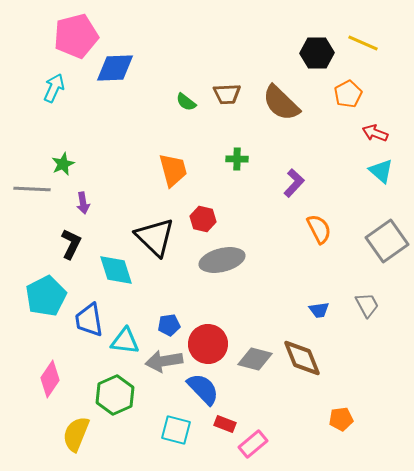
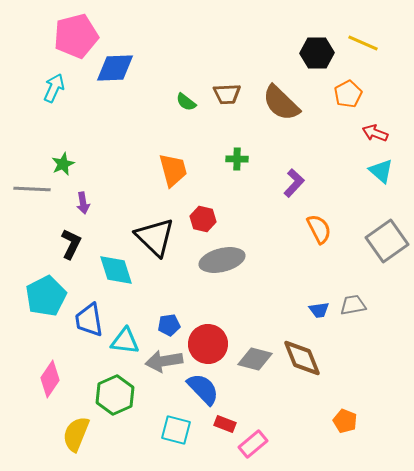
gray trapezoid at (367, 305): moved 14 px left; rotated 72 degrees counterclockwise
orange pentagon at (341, 419): moved 4 px right, 2 px down; rotated 30 degrees clockwise
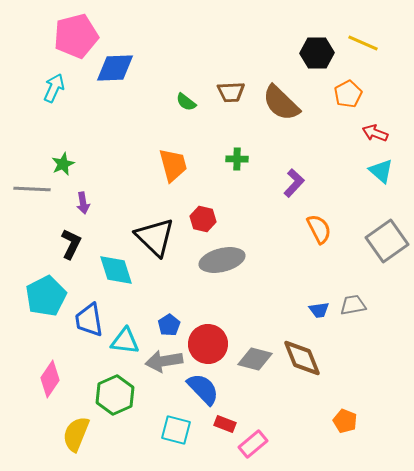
brown trapezoid at (227, 94): moved 4 px right, 2 px up
orange trapezoid at (173, 170): moved 5 px up
blue pentagon at (169, 325): rotated 25 degrees counterclockwise
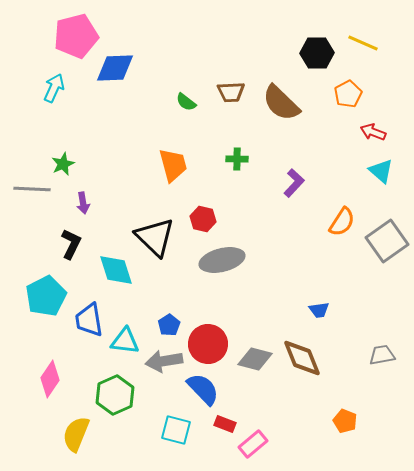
red arrow at (375, 133): moved 2 px left, 1 px up
orange semicircle at (319, 229): moved 23 px right, 7 px up; rotated 60 degrees clockwise
gray trapezoid at (353, 305): moved 29 px right, 50 px down
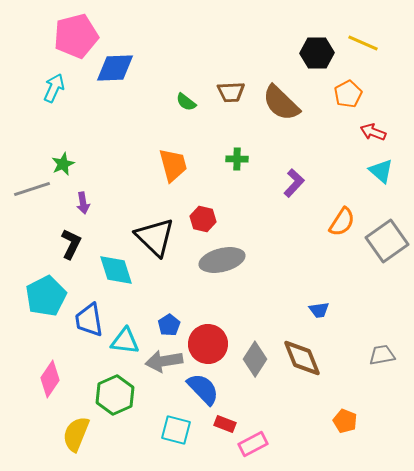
gray line at (32, 189): rotated 21 degrees counterclockwise
gray diamond at (255, 359): rotated 72 degrees counterclockwise
pink rectangle at (253, 444): rotated 12 degrees clockwise
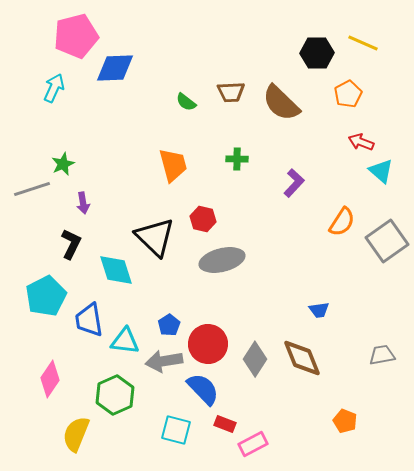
red arrow at (373, 132): moved 12 px left, 10 px down
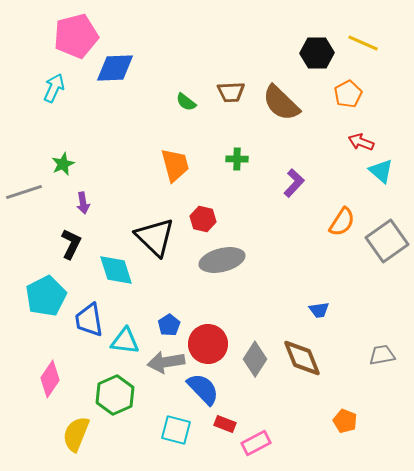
orange trapezoid at (173, 165): moved 2 px right
gray line at (32, 189): moved 8 px left, 3 px down
gray arrow at (164, 361): moved 2 px right, 1 px down
pink rectangle at (253, 444): moved 3 px right, 1 px up
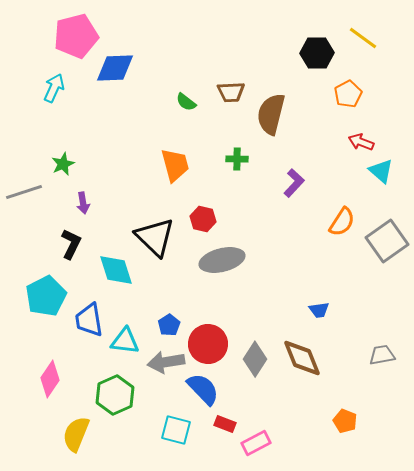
yellow line at (363, 43): moved 5 px up; rotated 12 degrees clockwise
brown semicircle at (281, 103): moved 10 px left, 11 px down; rotated 60 degrees clockwise
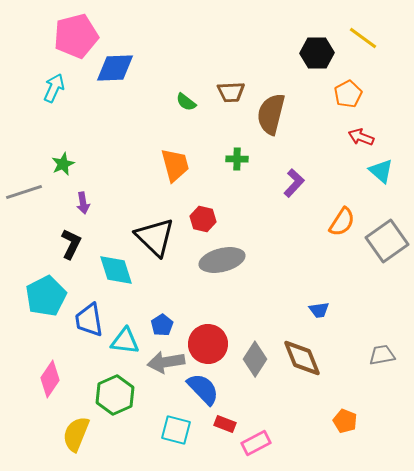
red arrow at (361, 142): moved 5 px up
blue pentagon at (169, 325): moved 7 px left
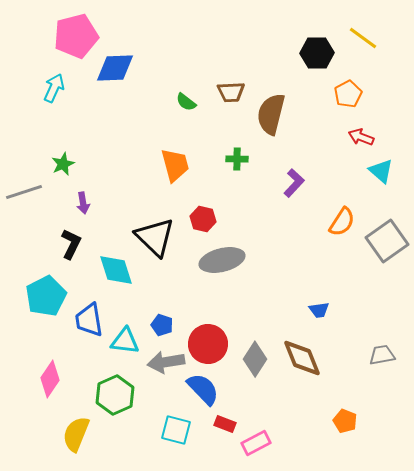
blue pentagon at (162, 325): rotated 20 degrees counterclockwise
